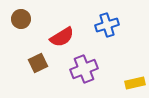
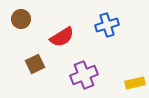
brown square: moved 3 px left, 1 px down
purple cross: moved 6 px down
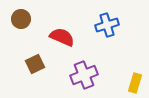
red semicircle: rotated 125 degrees counterclockwise
yellow rectangle: rotated 60 degrees counterclockwise
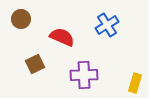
blue cross: rotated 15 degrees counterclockwise
purple cross: rotated 20 degrees clockwise
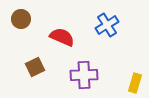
brown square: moved 3 px down
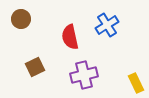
red semicircle: moved 8 px right; rotated 125 degrees counterclockwise
purple cross: rotated 12 degrees counterclockwise
yellow rectangle: moved 1 px right; rotated 42 degrees counterclockwise
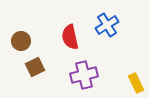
brown circle: moved 22 px down
